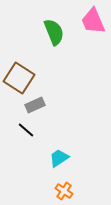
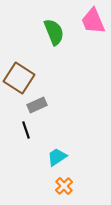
gray rectangle: moved 2 px right
black line: rotated 30 degrees clockwise
cyan trapezoid: moved 2 px left, 1 px up
orange cross: moved 5 px up; rotated 12 degrees clockwise
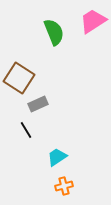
pink trapezoid: rotated 80 degrees clockwise
gray rectangle: moved 1 px right, 1 px up
black line: rotated 12 degrees counterclockwise
orange cross: rotated 30 degrees clockwise
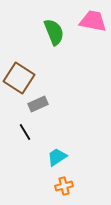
pink trapezoid: rotated 44 degrees clockwise
black line: moved 1 px left, 2 px down
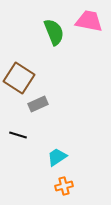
pink trapezoid: moved 4 px left
black line: moved 7 px left, 3 px down; rotated 42 degrees counterclockwise
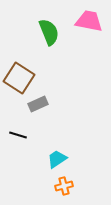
green semicircle: moved 5 px left
cyan trapezoid: moved 2 px down
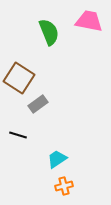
gray rectangle: rotated 12 degrees counterclockwise
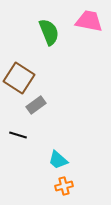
gray rectangle: moved 2 px left, 1 px down
cyan trapezoid: moved 1 px right, 1 px down; rotated 105 degrees counterclockwise
